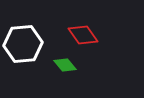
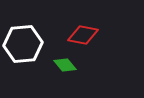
red diamond: rotated 44 degrees counterclockwise
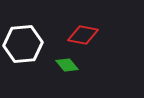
green diamond: moved 2 px right
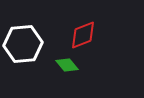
red diamond: rotated 32 degrees counterclockwise
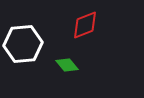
red diamond: moved 2 px right, 10 px up
